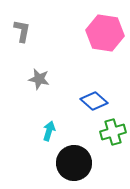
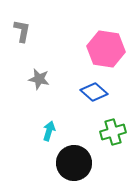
pink hexagon: moved 1 px right, 16 px down
blue diamond: moved 9 px up
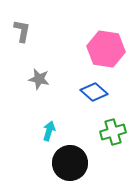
black circle: moved 4 px left
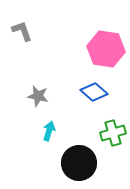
gray L-shape: rotated 30 degrees counterclockwise
gray star: moved 1 px left, 17 px down
green cross: moved 1 px down
black circle: moved 9 px right
